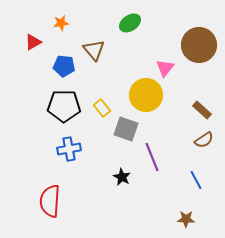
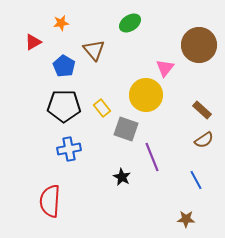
blue pentagon: rotated 25 degrees clockwise
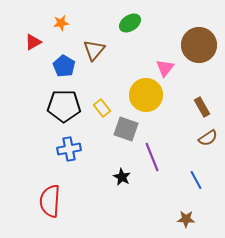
brown triangle: rotated 20 degrees clockwise
brown rectangle: moved 3 px up; rotated 18 degrees clockwise
brown semicircle: moved 4 px right, 2 px up
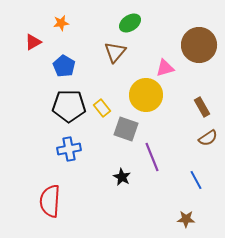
brown triangle: moved 21 px right, 2 px down
pink triangle: rotated 36 degrees clockwise
black pentagon: moved 5 px right
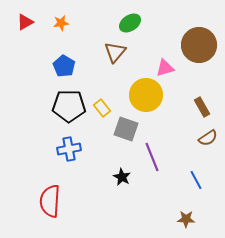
red triangle: moved 8 px left, 20 px up
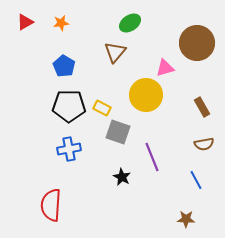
brown circle: moved 2 px left, 2 px up
yellow rectangle: rotated 24 degrees counterclockwise
gray square: moved 8 px left, 3 px down
brown semicircle: moved 4 px left, 6 px down; rotated 24 degrees clockwise
red semicircle: moved 1 px right, 4 px down
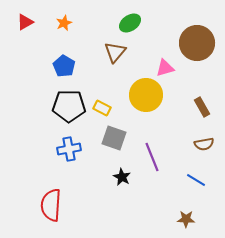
orange star: moved 3 px right; rotated 14 degrees counterclockwise
gray square: moved 4 px left, 6 px down
blue line: rotated 30 degrees counterclockwise
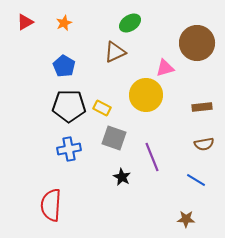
brown triangle: rotated 25 degrees clockwise
brown rectangle: rotated 66 degrees counterclockwise
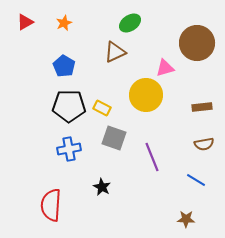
black star: moved 20 px left, 10 px down
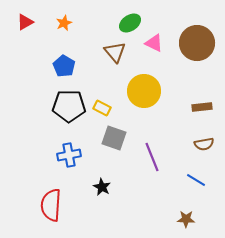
brown triangle: rotated 45 degrees counterclockwise
pink triangle: moved 11 px left, 25 px up; rotated 42 degrees clockwise
yellow circle: moved 2 px left, 4 px up
blue cross: moved 6 px down
